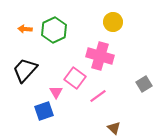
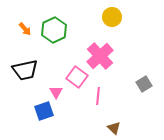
yellow circle: moved 1 px left, 5 px up
orange arrow: rotated 136 degrees counterclockwise
pink cross: rotated 32 degrees clockwise
black trapezoid: rotated 144 degrees counterclockwise
pink square: moved 2 px right, 1 px up
pink line: rotated 48 degrees counterclockwise
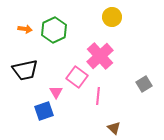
orange arrow: rotated 40 degrees counterclockwise
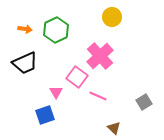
green hexagon: moved 2 px right
black trapezoid: moved 7 px up; rotated 12 degrees counterclockwise
gray square: moved 18 px down
pink line: rotated 72 degrees counterclockwise
blue square: moved 1 px right, 4 px down
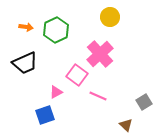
yellow circle: moved 2 px left
orange arrow: moved 1 px right, 2 px up
pink cross: moved 2 px up
pink square: moved 2 px up
pink triangle: rotated 32 degrees clockwise
brown triangle: moved 12 px right, 3 px up
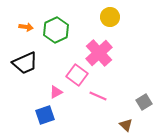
pink cross: moved 1 px left, 1 px up
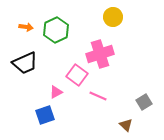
yellow circle: moved 3 px right
pink cross: moved 1 px right, 1 px down; rotated 24 degrees clockwise
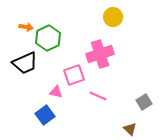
green hexagon: moved 8 px left, 8 px down
pink square: moved 3 px left; rotated 35 degrees clockwise
pink triangle: rotated 40 degrees clockwise
blue square: rotated 18 degrees counterclockwise
brown triangle: moved 4 px right, 4 px down
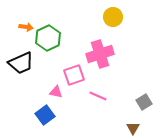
black trapezoid: moved 4 px left
brown triangle: moved 3 px right, 1 px up; rotated 16 degrees clockwise
